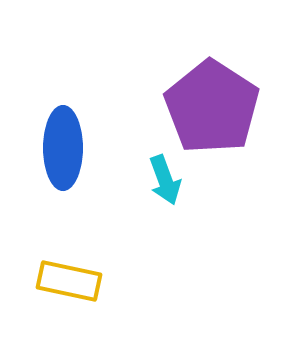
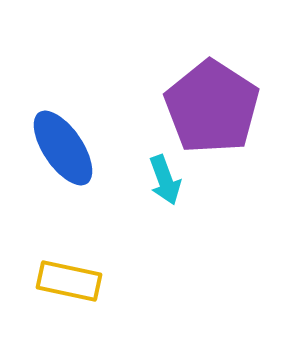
blue ellipse: rotated 34 degrees counterclockwise
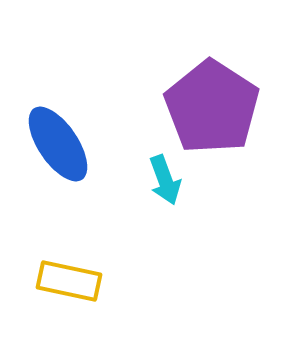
blue ellipse: moved 5 px left, 4 px up
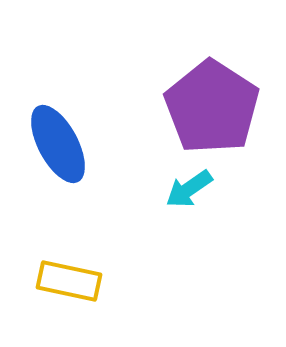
blue ellipse: rotated 6 degrees clockwise
cyan arrow: moved 24 px right, 9 px down; rotated 75 degrees clockwise
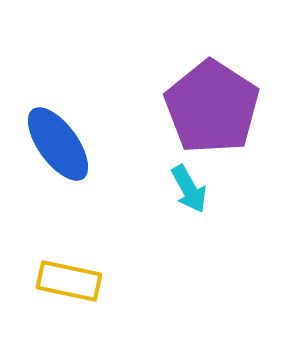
blue ellipse: rotated 8 degrees counterclockwise
cyan arrow: rotated 84 degrees counterclockwise
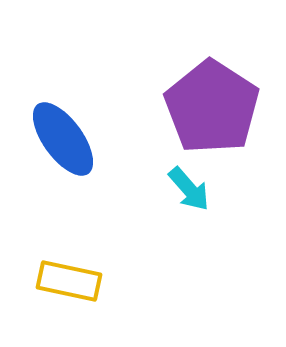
blue ellipse: moved 5 px right, 5 px up
cyan arrow: rotated 12 degrees counterclockwise
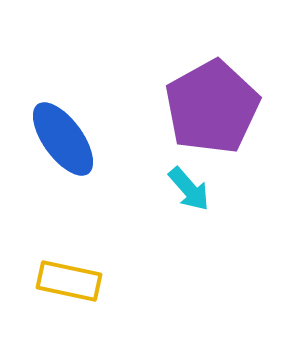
purple pentagon: rotated 10 degrees clockwise
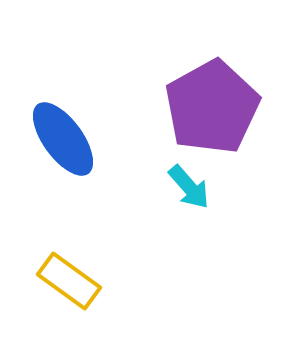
cyan arrow: moved 2 px up
yellow rectangle: rotated 24 degrees clockwise
